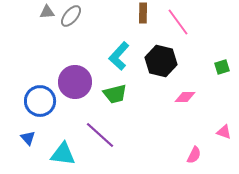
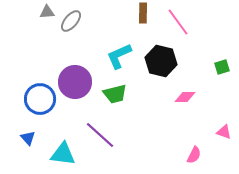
gray ellipse: moved 5 px down
cyan L-shape: rotated 24 degrees clockwise
blue circle: moved 2 px up
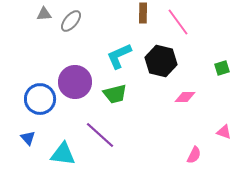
gray triangle: moved 3 px left, 2 px down
green square: moved 1 px down
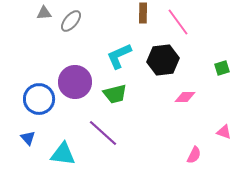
gray triangle: moved 1 px up
black hexagon: moved 2 px right, 1 px up; rotated 20 degrees counterclockwise
blue circle: moved 1 px left
purple line: moved 3 px right, 2 px up
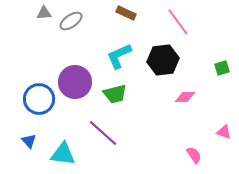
brown rectangle: moved 17 px left; rotated 66 degrees counterclockwise
gray ellipse: rotated 15 degrees clockwise
blue triangle: moved 1 px right, 3 px down
pink semicircle: rotated 60 degrees counterclockwise
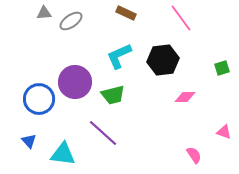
pink line: moved 3 px right, 4 px up
green trapezoid: moved 2 px left, 1 px down
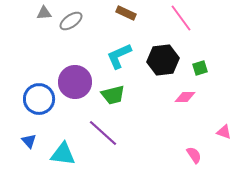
green square: moved 22 px left
